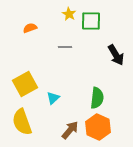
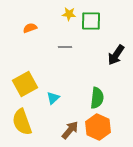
yellow star: rotated 24 degrees counterclockwise
black arrow: rotated 65 degrees clockwise
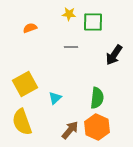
green square: moved 2 px right, 1 px down
gray line: moved 6 px right
black arrow: moved 2 px left
cyan triangle: moved 2 px right
orange hexagon: moved 1 px left
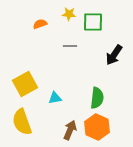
orange semicircle: moved 10 px right, 4 px up
gray line: moved 1 px left, 1 px up
cyan triangle: rotated 32 degrees clockwise
brown arrow: rotated 18 degrees counterclockwise
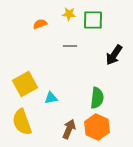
green square: moved 2 px up
cyan triangle: moved 4 px left
brown arrow: moved 1 px left, 1 px up
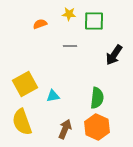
green square: moved 1 px right, 1 px down
cyan triangle: moved 2 px right, 2 px up
brown arrow: moved 4 px left
